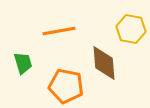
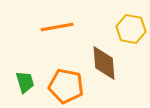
orange line: moved 2 px left, 4 px up
green trapezoid: moved 2 px right, 19 px down
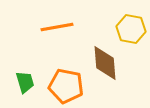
brown diamond: moved 1 px right
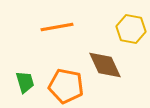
brown diamond: moved 2 px down; rotated 21 degrees counterclockwise
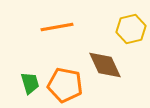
yellow hexagon: rotated 24 degrees counterclockwise
green trapezoid: moved 5 px right, 1 px down
orange pentagon: moved 1 px left, 1 px up
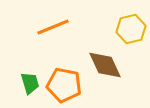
orange line: moved 4 px left; rotated 12 degrees counterclockwise
orange pentagon: moved 1 px left
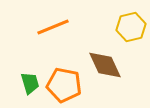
yellow hexagon: moved 2 px up
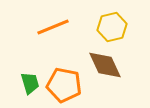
yellow hexagon: moved 19 px left
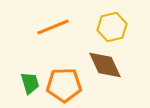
orange pentagon: rotated 12 degrees counterclockwise
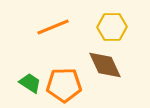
yellow hexagon: rotated 12 degrees clockwise
green trapezoid: rotated 40 degrees counterclockwise
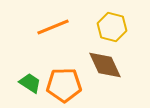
yellow hexagon: rotated 16 degrees clockwise
